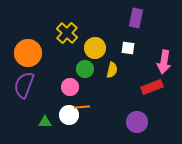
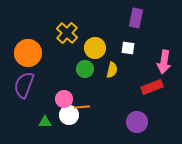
pink circle: moved 6 px left, 12 px down
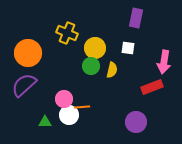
yellow cross: rotated 20 degrees counterclockwise
green circle: moved 6 px right, 3 px up
purple semicircle: rotated 28 degrees clockwise
purple circle: moved 1 px left
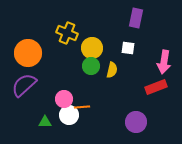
yellow circle: moved 3 px left
red rectangle: moved 4 px right
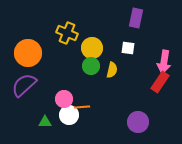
red rectangle: moved 4 px right, 5 px up; rotated 35 degrees counterclockwise
purple circle: moved 2 px right
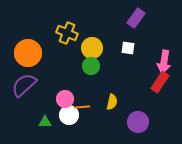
purple rectangle: rotated 24 degrees clockwise
yellow semicircle: moved 32 px down
pink circle: moved 1 px right
